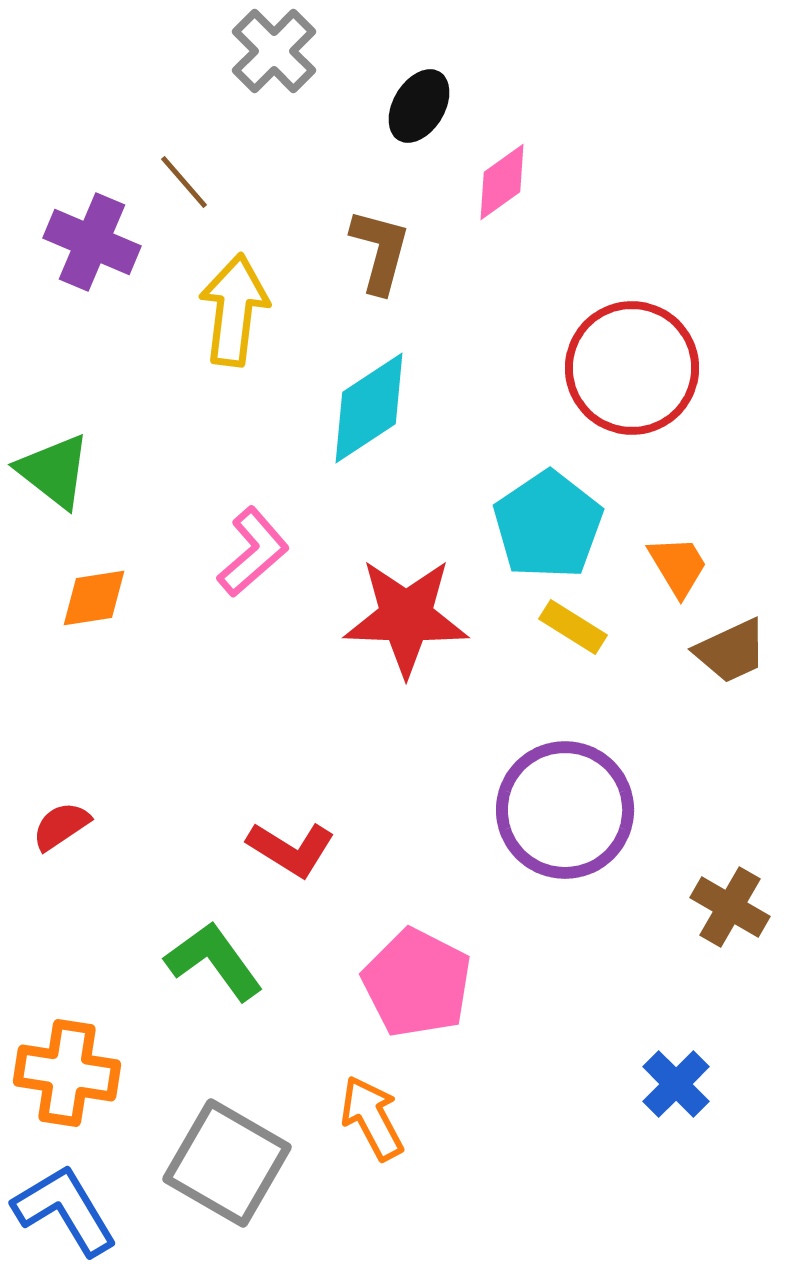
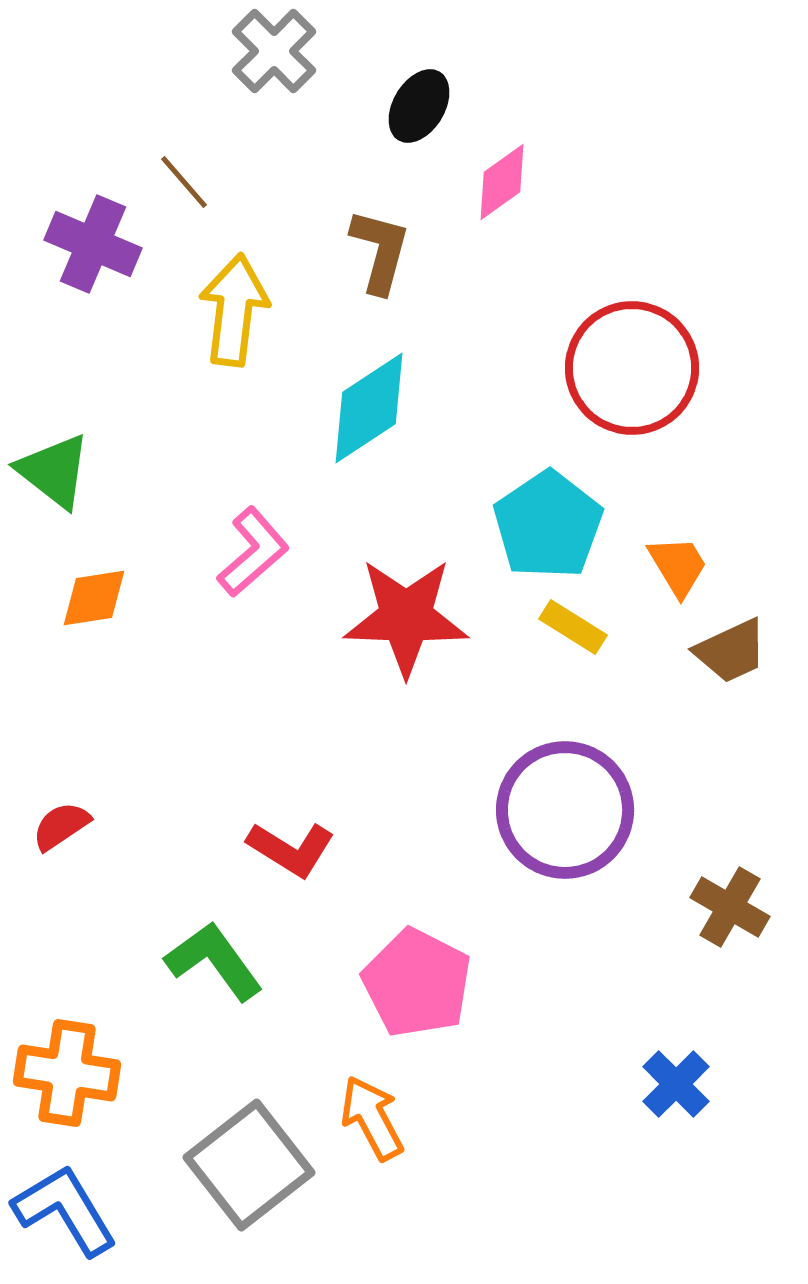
purple cross: moved 1 px right, 2 px down
gray square: moved 22 px right, 2 px down; rotated 22 degrees clockwise
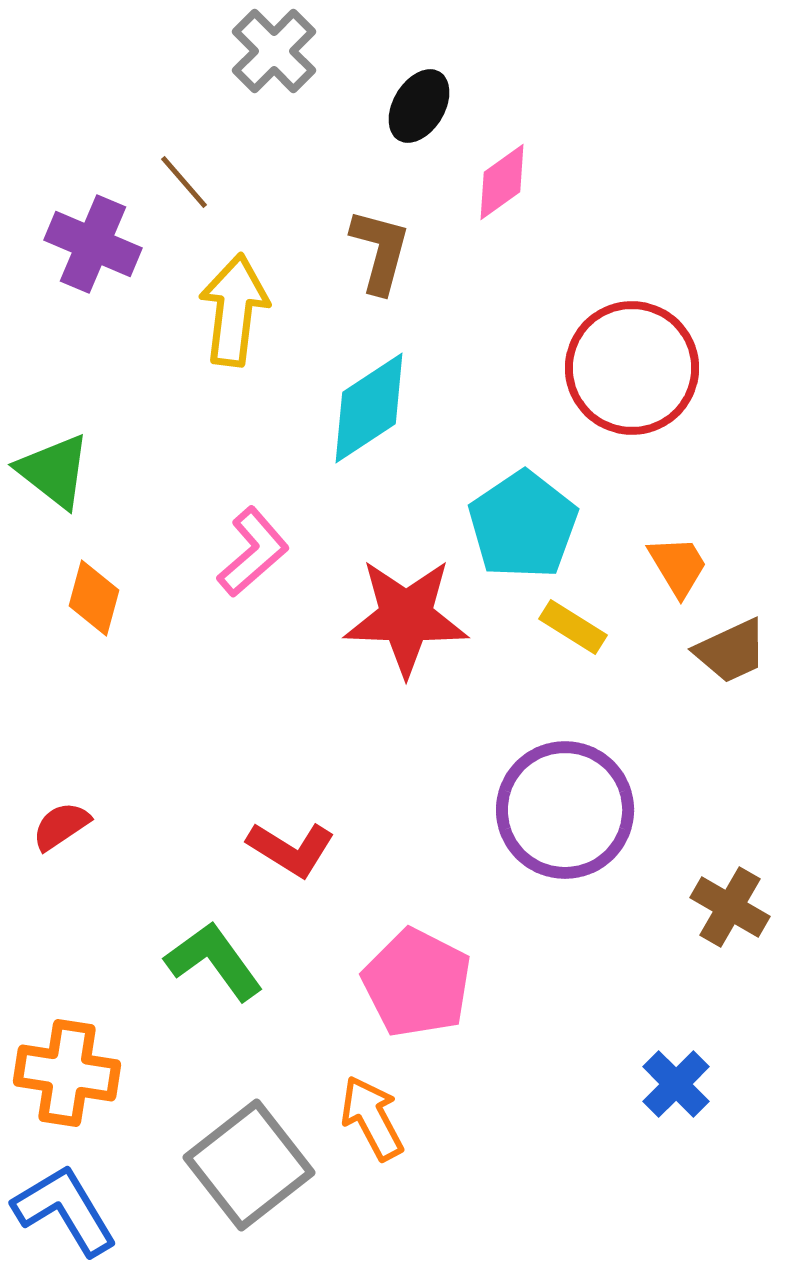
cyan pentagon: moved 25 px left
orange diamond: rotated 66 degrees counterclockwise
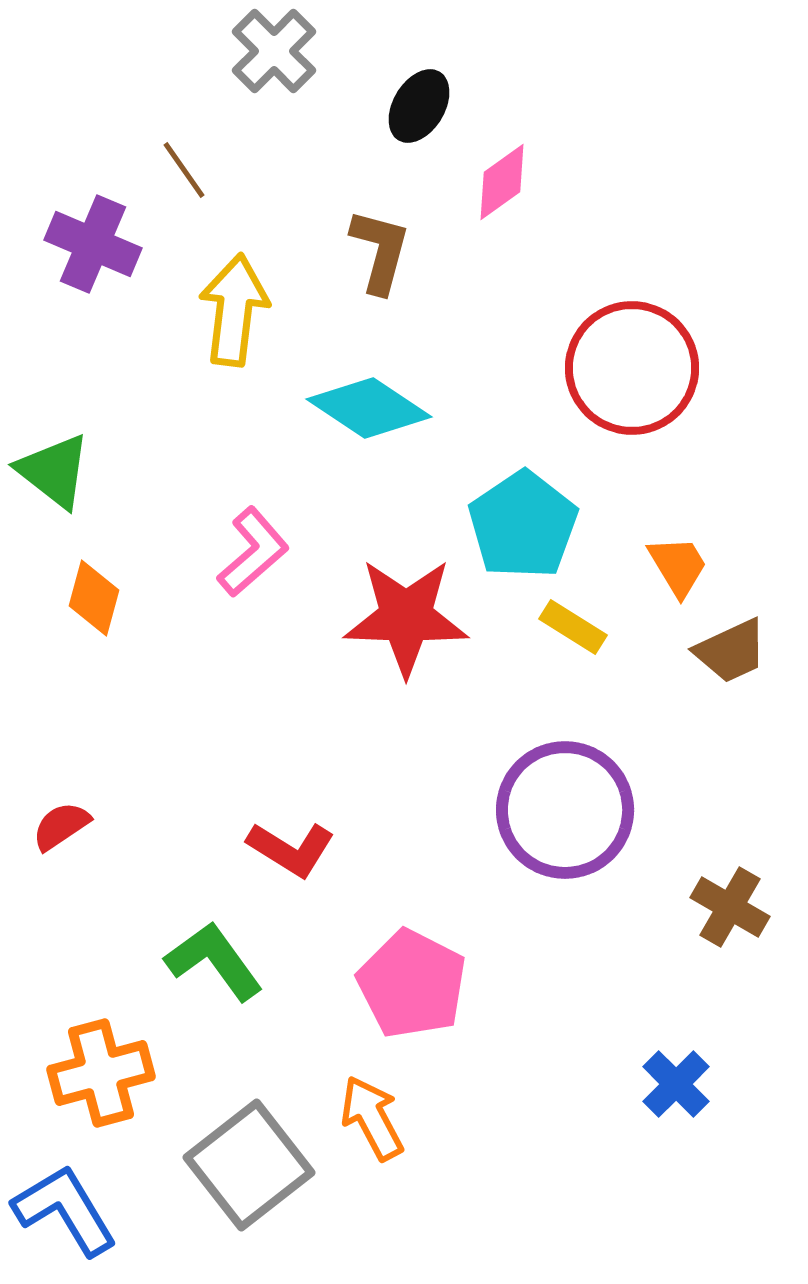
brown line: moved 12 px up; rotated 6 degrees clockwise
cyan diamond: rotated 67 degrees clockwise
pink pentagon: moved 5 px left, 1 px down
orange cross: moved 34 px right; rotated 24 degrees counterclockwise
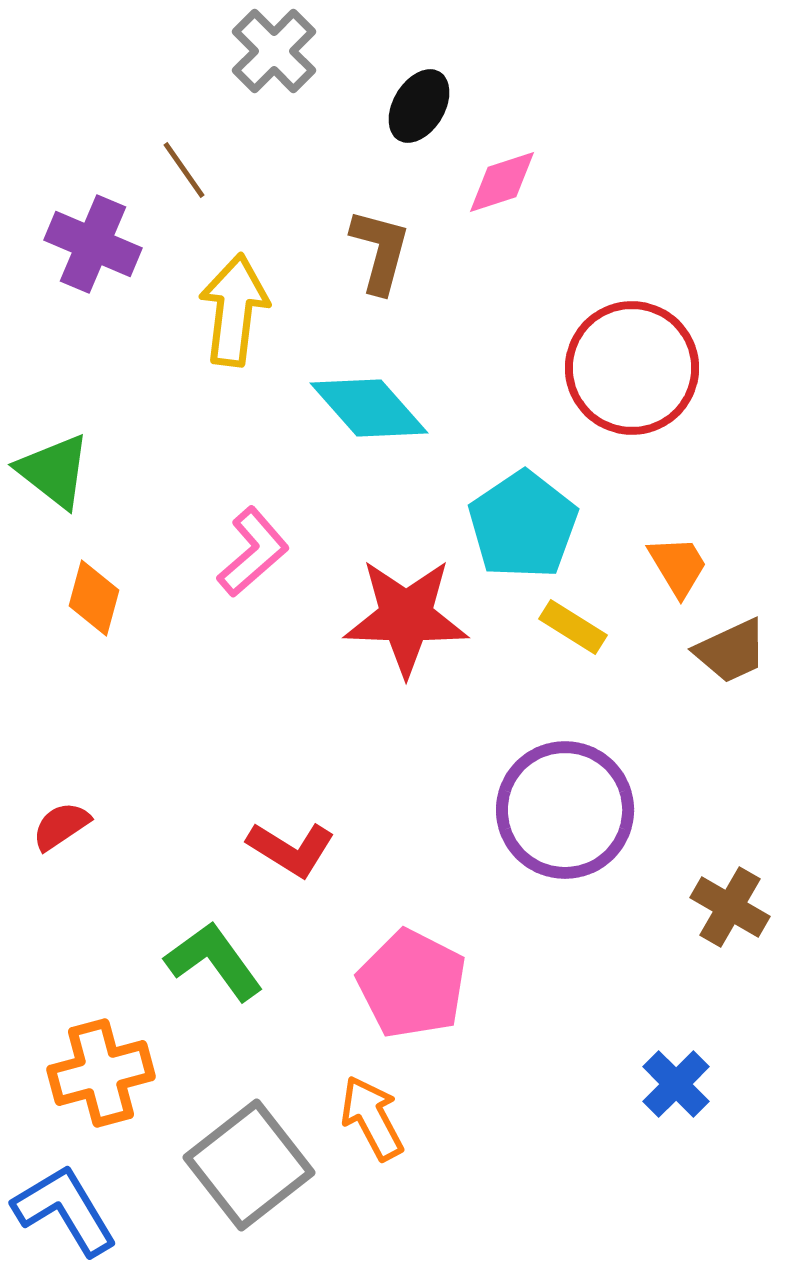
pink diamond: rotated 18 degrees clockwise
cyan diamond: rotated 15 degrees clockwise
